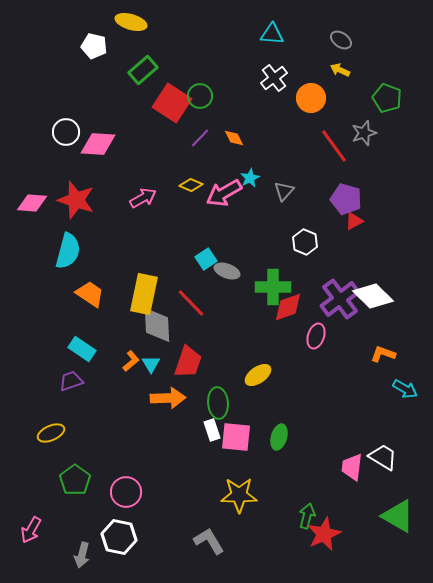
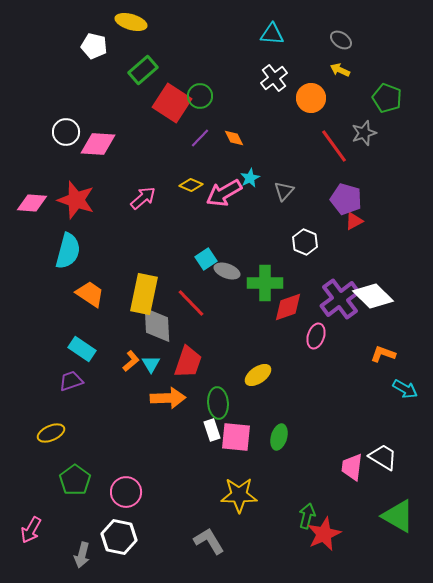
pink arrow at (143, 198): rotated 12 degrees counterclockwise
green cross at (273, 287): moved 8 px left, 4 px up
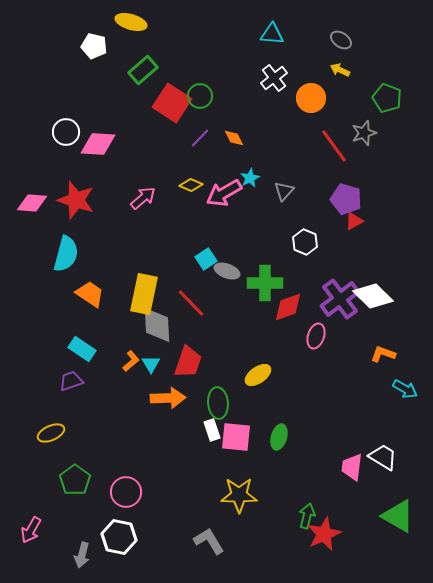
cyan semicircle at (68, 251): moved 2 px left, 3 px down
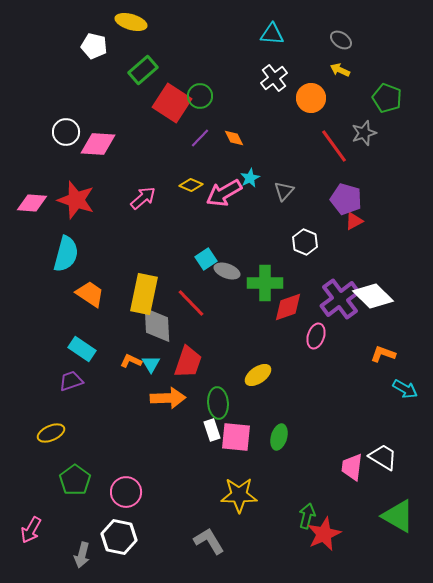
orange L-shape at (131, 361): rotated 115 degrees counterclockwise
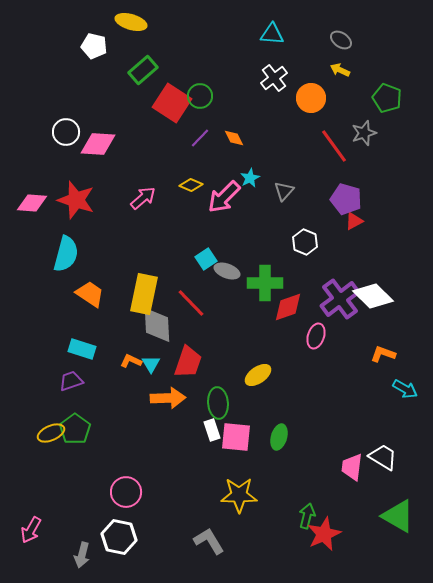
pink arrow at (224, 193): moved 4 px down; rotated 15 degrees counterclockwise
cyan rectangle at (82, 349): rotated 16 degrees counterclockwise
green pentagon at (75, 480): moved 51 px up
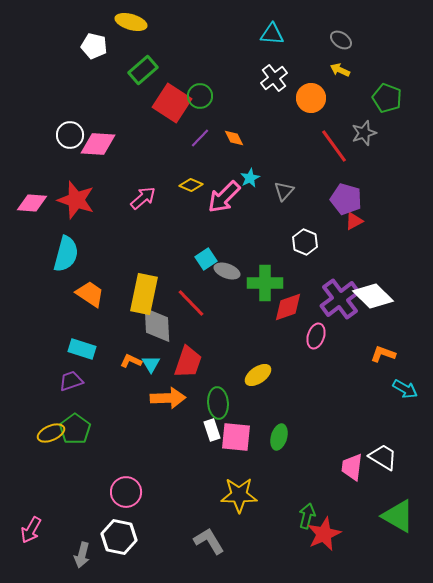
white circle at (66, 132): moved 4 px right, 3 px down
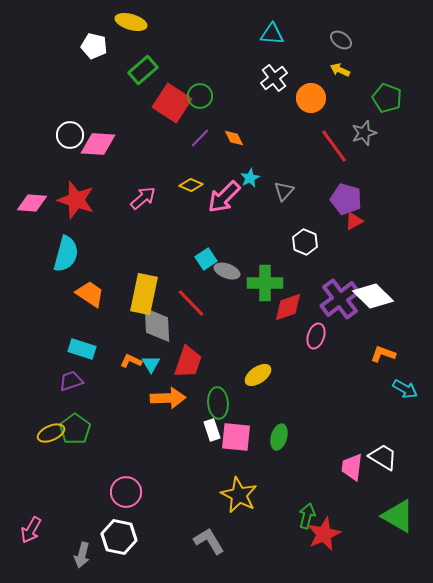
yellow star at (239, 495): rotated 27 degrees clockwise
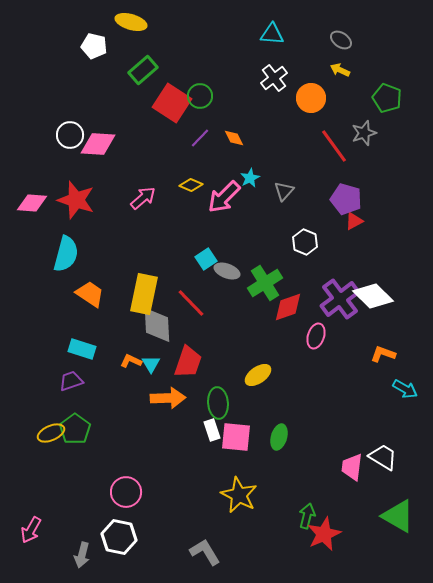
green cross at (265, 283): rotated 32 degrees counterclockwise
gray L-shape at (209, 541): moved 4 px left, 11 px down
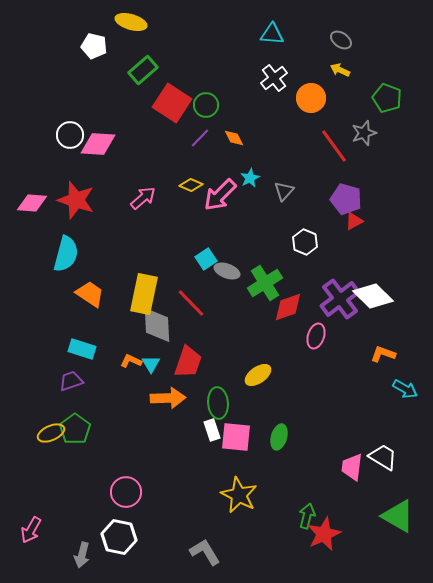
green circle at (200, 96): moved 6 px right, 9 px down
pink arrow at (224, 197): moved 4 px left, 2 px up
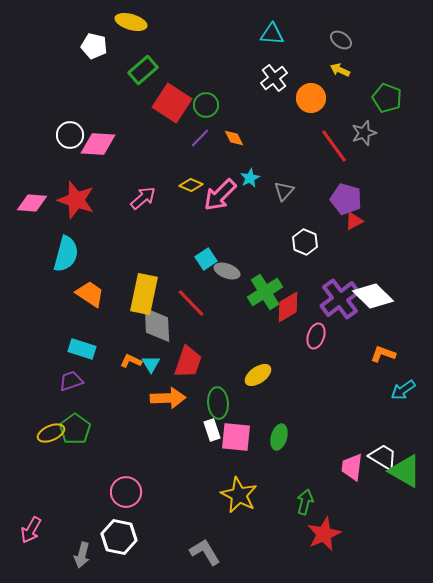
green cross at (265, 283): moved 9 px down
red diamond at (288, 307): rotated 12 degrees counterclockwise
cyan arrow at (405, 389): moved 2 px left, 1 px down; rotated 115 degrees clockwise
green arrow at (307, 516): moved 2 px left, 14 px up
green triangle at (398, 516): moved 7 px right, 45 px up
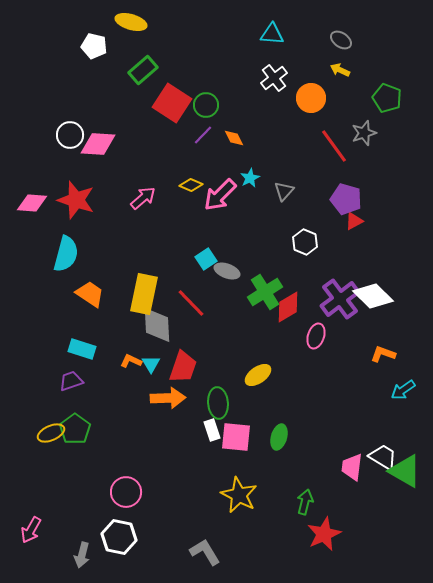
purple line at (200, 138): moved 3 px right, 3 px up
red trapezoid at (188, 362): moved 5 px left, 5 px down
